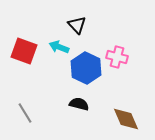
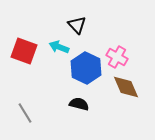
pink cross: rotated 15 degrees clockwise
brown diamond: moved 32 px up
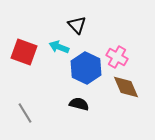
red square: moved 1 px down
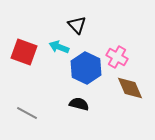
brown diamond: moved 4 px right, 1 px down
gray line: moved 2 px right; rotated 30 degrees counterclockwise
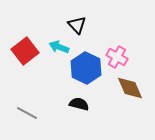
red square: moved 1 px right, 1 px up; rotated 32 degrees clockwise
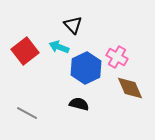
black triangle: moved 4 px left
blue hexagon: rotated 8 degrees clockwise
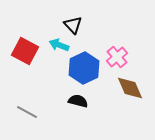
cyan arrow: moved 2 px up
red square: rotated 24 degrees counterclockwise
pink cross: rotated 20 degrees clockwise
blue hexagon: moved 2 px left
black semicircle: moved 1 px left, 3 px up
gray line: moved 1 px up
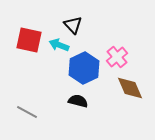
red square: moved 4 px right, 11 px up; rotated 16 degrees counterclockwise
